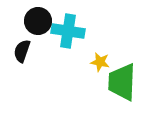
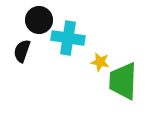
black circle: moved 1 px right, 1 px up
cyan cross: moved 7 px down
green trapezoid: moved 1 px right, 1 px up
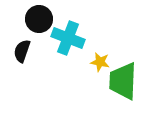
black circle: moved 1 px up
cyan cross: rotated 12 degrees clockwise
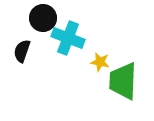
black circle: moved 4 px right, 1 px up
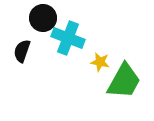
green trapezoid: moved 1 px right; rotated 153 degrees counterclockwise
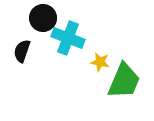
green trapezoid: rotated 6 degrees counterclockwise
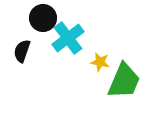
cyan cross: rotated 32 degrees clockwise
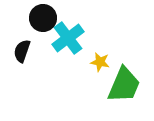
green trapezoid: moved 4 px down
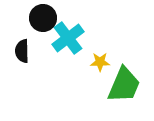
black semicircle: rotated 20 degrees counterclockwise
yellow star: rotated 12 degrees counterclockwise
